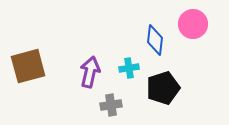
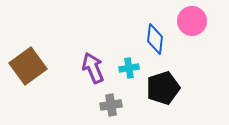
pink circle: moved 1 px left, 3 px up
blue diamond: moved 1 px up
brown square: rotated 21 degrees counterclockwise
purple arrow: moved 3 px right, 4 px up; rotated 36 degrees counterclockwise
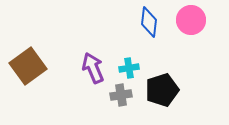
pink circle: moved 1 px left, 1 px up
blue diamond: moved 6 px left, 17 px up
black pentagon: moved 1 px left, 2 px down
gray cross: moved 10 px right, 10 px up
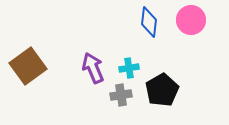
black pentagon: rotated 12 degrees counterclockwise
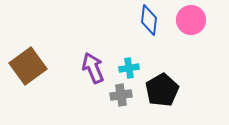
blue diamond: moved 2 px up
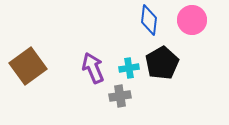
pink circle: moved 1 px right
black pentagon: moved 27 px up
gray cross: moved 1 px left, 1 px down
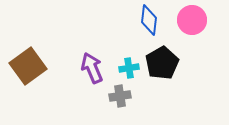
purple arrow: moved 1 px left
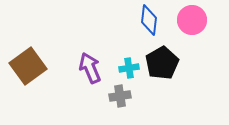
purple arrow: moved 2 px left
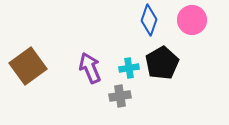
blue diamond: rotated 12 degrees clockwise
